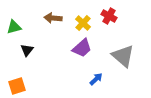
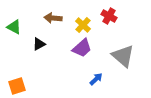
yellow cross: moved 2 px down
green triangle: rotated 42 degrees clockwise
black triangle: moved 12 px right, 6 px up; rotated 24 degrees clockwise
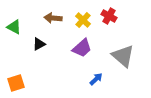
yellow cross: moved 5 px up
orange square: moved 1 px left, 3 px up
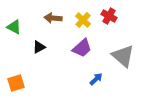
black triangle: moved 3 px down
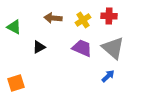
red cross: rotated 28 degrees counterclockwise
yellow cross: rotated 14 degrees clockwise
purple trapezoid: rotated 115 degrees counterclockwise
gray triangle: moved 10 px left, 8 px up
blue arrow: moved 12 px right, 3 px up
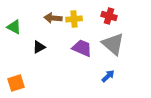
red cross: rotated 14 degrees clockwise
yellow cross: moved 9 px left, 1 px up; rotated 28 degrees clockwise
gray triangle: moved 4 px up
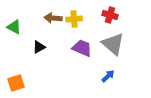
red cross: moved 1 px right, 1 px up
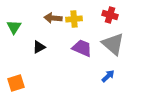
green triangle: rotated 35 degrees clockwise
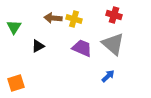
red cross: moved 4 px right
yellow cross: rotated 21 degrees clockwise
black triangle: moved 1 px left, 1 px up
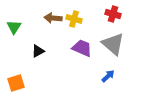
red cross: moved 1 px left, 1 px up
black triangle: moved 5 px down
